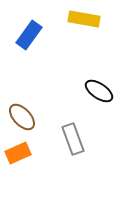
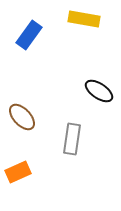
gray rectangle: moved 1 px left; rotated 28 degrees clockwise
orange rectangle: moved 19 px down
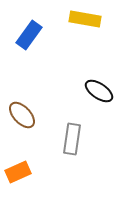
yellow rectangle: moved 1 px right
brown ellipse: moved 2 px up
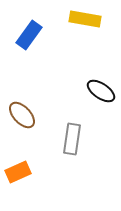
black ellipse: moved 2 px right
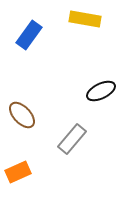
black ellipse: rotated 60 degrees counterclockwise
gray rectangle: rotated 32 degrees clockwise
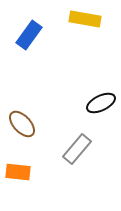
black ellipse: moved 12 px down
brown ellipse: moved 9 px down
gray rectangle: moved 5 px right, 10 px down
orange rectangle: rotated 30 degrees clockwise
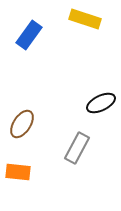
yellow rectangle: rotated 8 degrees clockwise
brown ellipse: rotated 76 degrees clockwise
gray rectangle: moved 1 px up; rotated 12 degrees counterclockwise
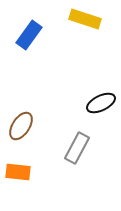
brown ellipse: moved 1 px left, 2 px down
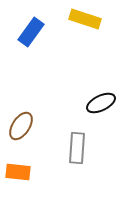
blue rectangle: moved 2 px right, 3 px up
gray rectangle: rotated 24 degrees counterclockwise
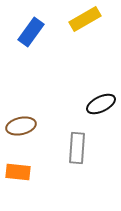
yellow rectangle: rotated 48 degrees counterclockwise
black ellipse: moved 1 px down
brown ellipse: rotated 44 degrees clockwise
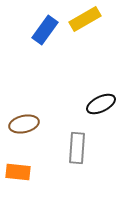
blue rectangle: moved 14 px right, 2 px up
brown ellipse: moved 3 px right, 2 px up
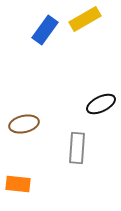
orange rectangle: moved 12 px down
